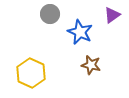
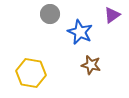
yellow hexagon: rotated 16 degrees counterclockwise
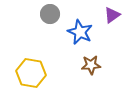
brown star: rotated 18 degrees counterclockwise
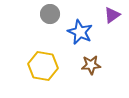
yellow hexagon: moved 12 px right, 7 px up
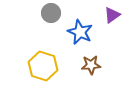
gray circle: moved 1 px right, 1 px up
yellow hexagon: rotated 8 degrees clockwise
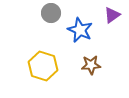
blue star: moved 2 px up
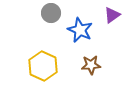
yellow hexagon: rotated 8 degrees clockwise
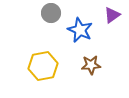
yellow hexagon: rotated 24 degrees clockwise
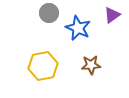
gray circle: moved 2 px left
blue star: moved 2 px left, 2 px up
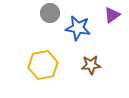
gray circle: moved 1 px right
blue star: rotated 15 degrees counterclockwise
yellow hexagon: moved 1 px up
